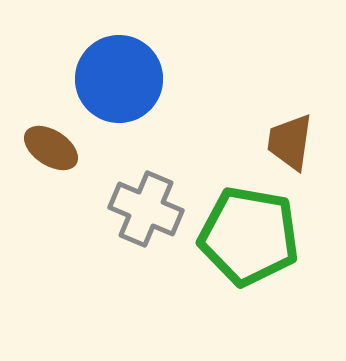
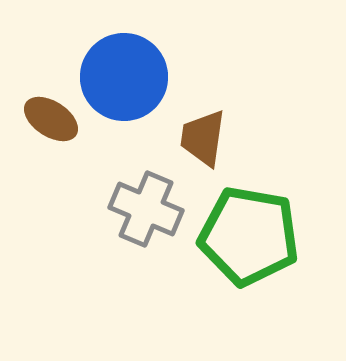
blue circle: moved 5 px right, 2 px up
brown trapezoid: moved 87 px left, 4 px up
brown ellipse: moved 29 px up
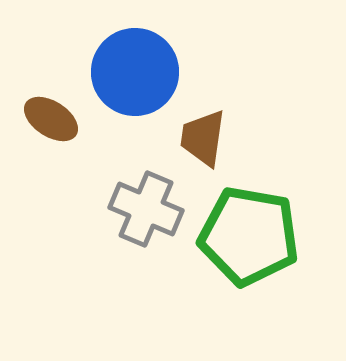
blue circle: moved 11 px right, 5 px up
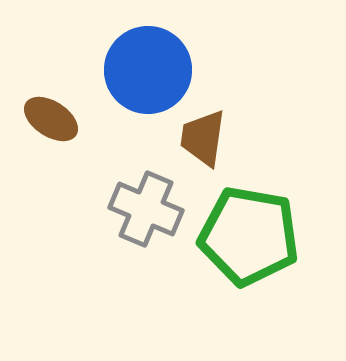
blue circle: moved 13 px right, 2 px up
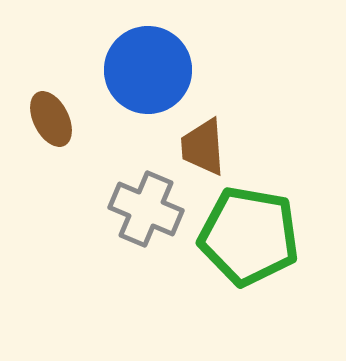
brown ellipse: rotated 30 degrees clockwise
brown trapezoid: moved 9 px down; rotated 12 degrees counterclockwise
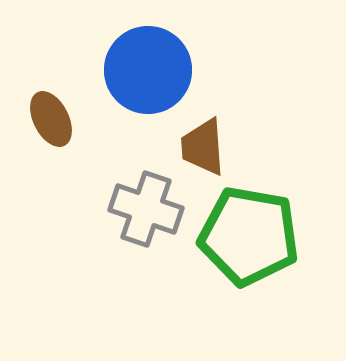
gray cross: rotated 4 degrees counterclockwise
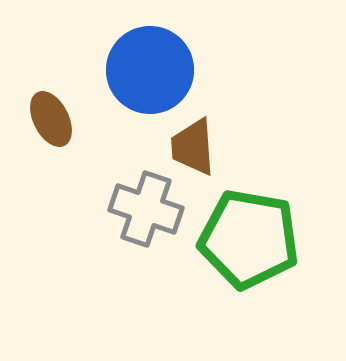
blue circle: moved 2 px right
brown trapezoid: moved 10 px left
green pentagon: moved 3 px down
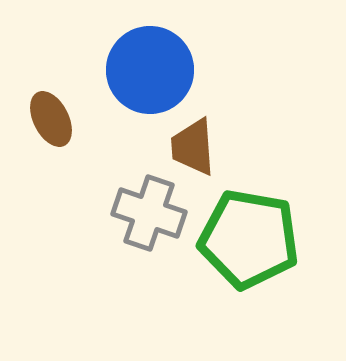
gray cross: moved 3 px right, 4 px down
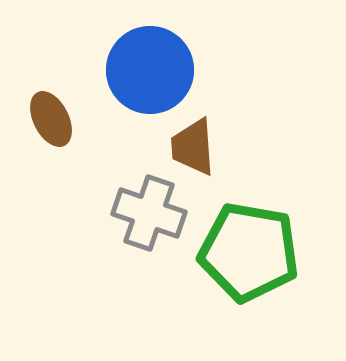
green pentagon: moved 13 px down
